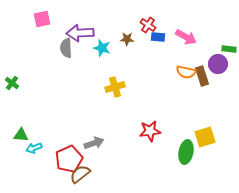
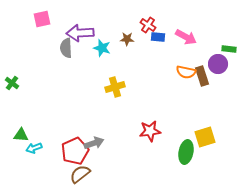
red pentagon: moved 6 px right, 8 px up
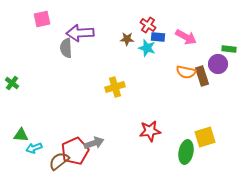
cyan star: moved 45 px right
brown semicircle: moved 21 px left, 13 px up
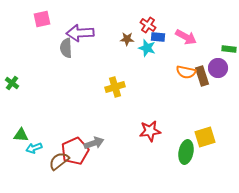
purple circle: moved 4 px down
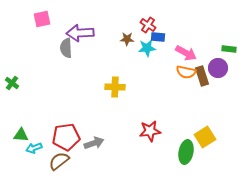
pink arrow: moved 16 px down
cyan star: rotated 24 degrees counterclockwise
yellow cross: rotated 18 degrees clockwise
yellow square: rotated 15 degrees counterclockwise
red pentagon: moved 9 px left, 14 px up; rotated 16 degrees clockwise
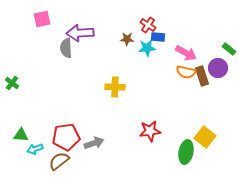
green rectangle: rotated 32 degrees clockwise
yellow square: rotated 20 degrees counterclockwise
cyan arrow: moved 1 px right, 1 px down
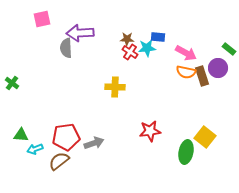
red cross: moved 18 px left, 27 px down
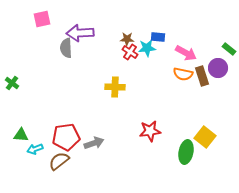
orange semicircle: moved 3 px left, 2 px down
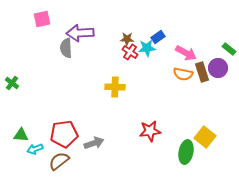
blue rectangle: rotated 40 degrees counterclockwise
brown rectangle: moved 4 px up
red pentagon: moved 2 px left, 3 px up
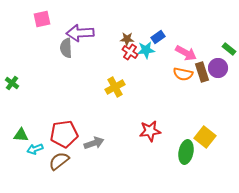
cyan star: moved 1 px left, 2 px down
yellow cross: rotated 30 degrees counterclockwise
